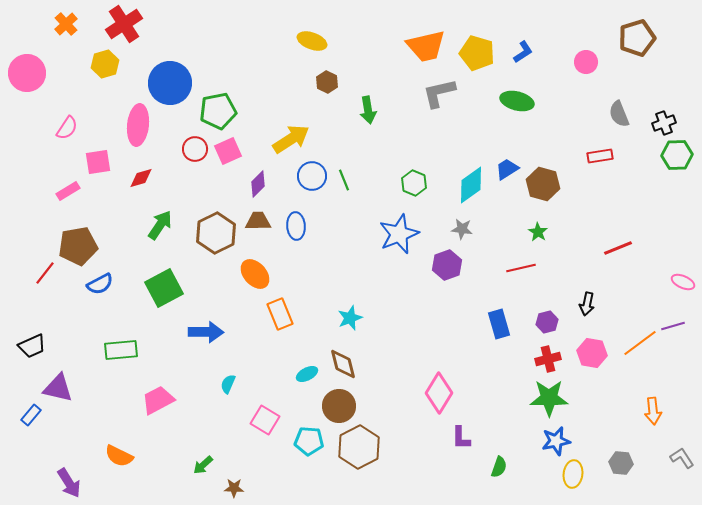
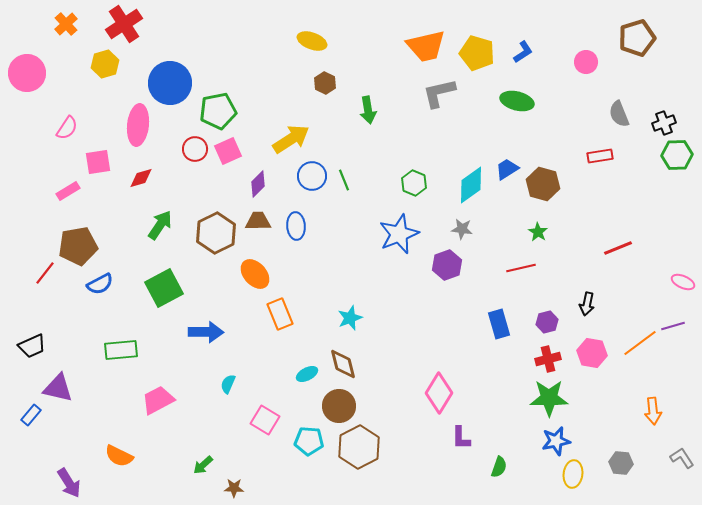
brown hexagon at (327, 82): moved 2 px left, 1 px down
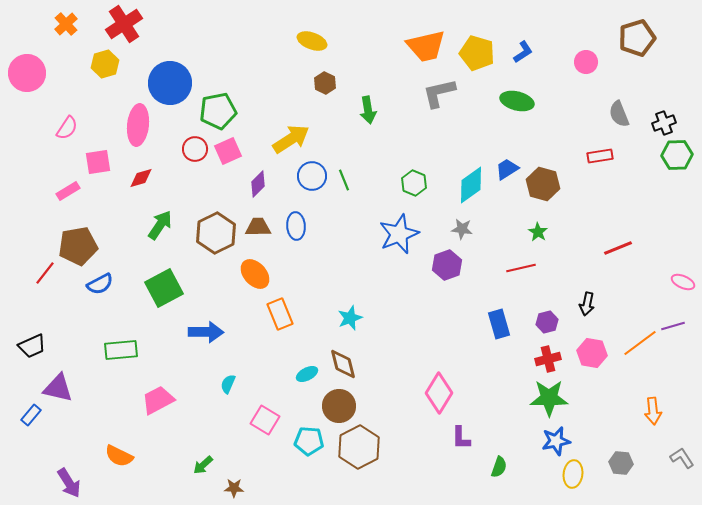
brown trapezoid at (258, 221): moved 6 px down
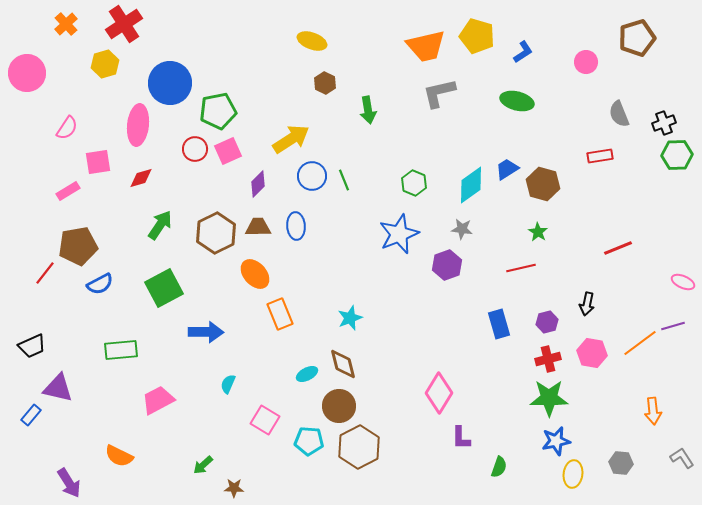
yellow pentagon at (477, 53): moved 17 px up
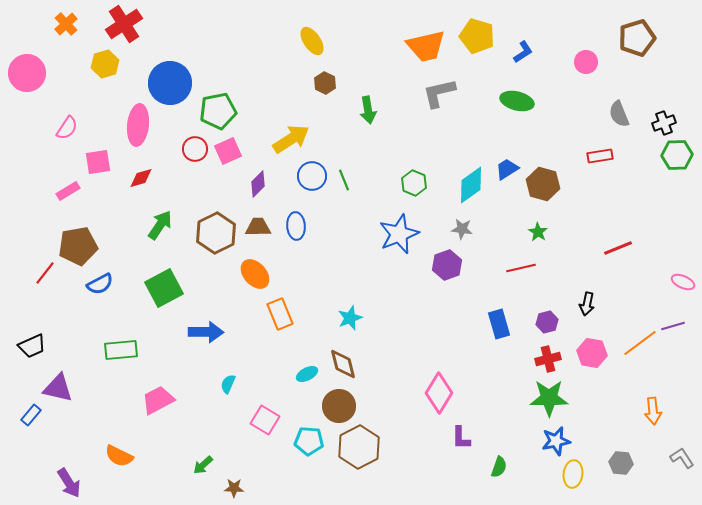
yellow ellipse at (312, 41): rotated 36 degrees clockwise
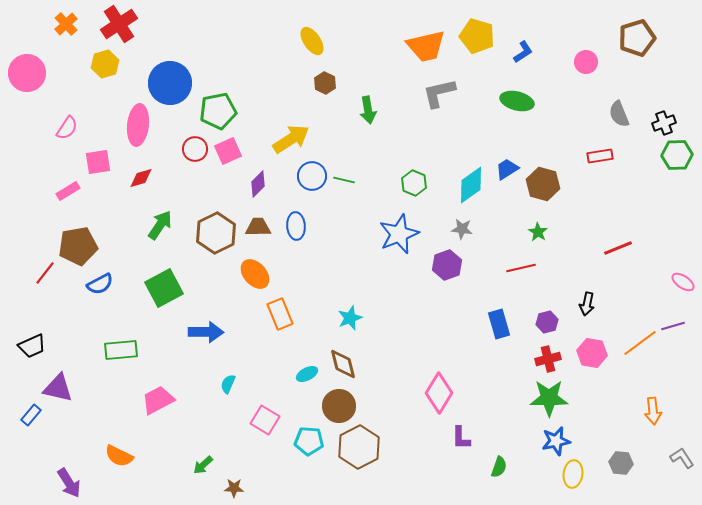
red cross at (124, 24): moved 5 px left
green line at (344, 180): rotated 55 degrees counterclockwise
pink ellipse at (683, 282): rotated 10 degrees clockwise
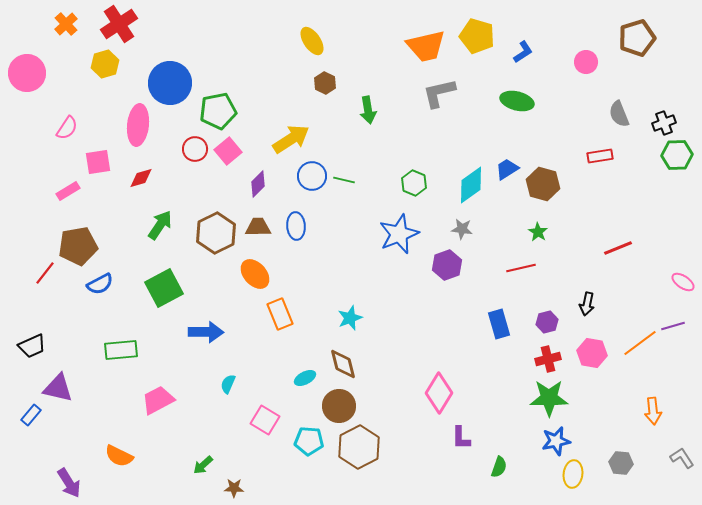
pink square at (228, 151): rotated 16 degrees counterclockwise
cyan ellipse at (307, 374): moved 2 px left, 4 px down
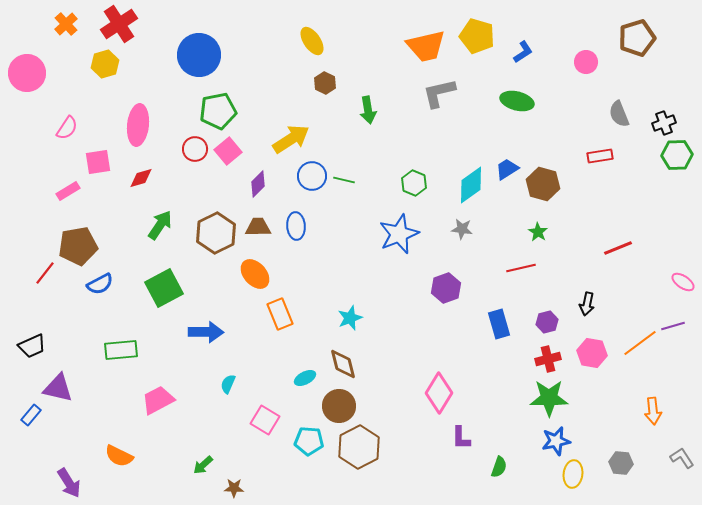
blue circle at (170, 83): moved 29 px right, 28 px up
purple hexagon at (447, 265): moved 1 px left, 23 px down
